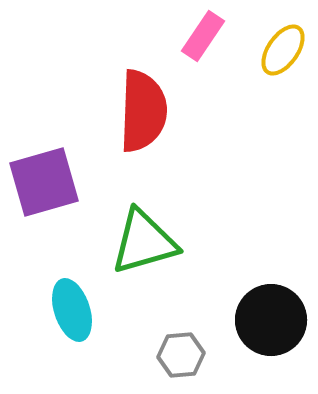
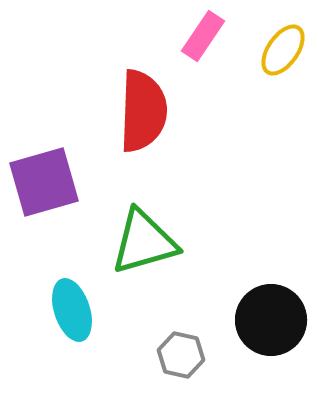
gray hexagon: rotated 18 degrees clockwise
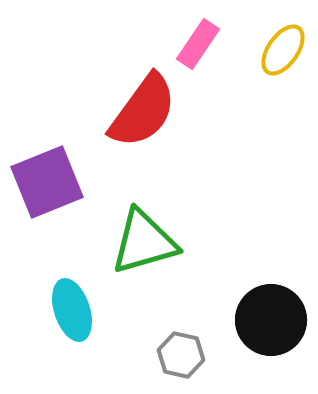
pink rectangle: moved 5 px left, 8 px down
red semicircle: rotated 34 degrees clockwise
purple square: moved 3 px right; rotated 6 degrees counterclockwise
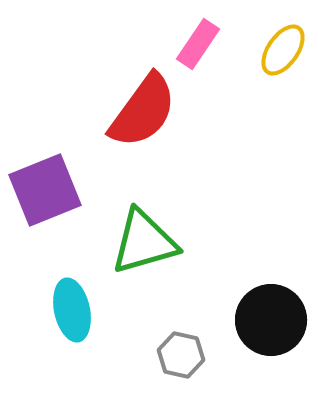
purple square: moved 2 px left, 8 px down
cyan ellipse: rotated 6 degrees clockwise
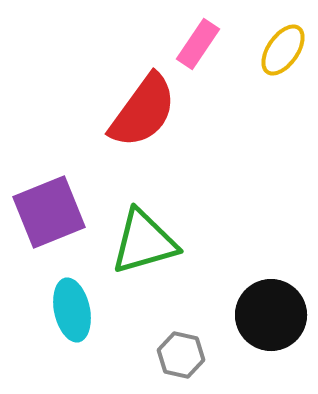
purple square: moved 4 px right, 22 px down
black circle: moved 5 px up
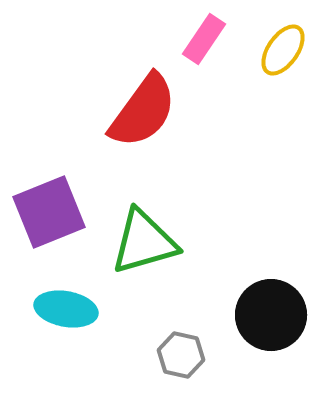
pink rectangle: moved 6 px right, 5 px up
cyan ellipse: moved 6 px left, 1 px up; rotated 68 degrees counterclockwise
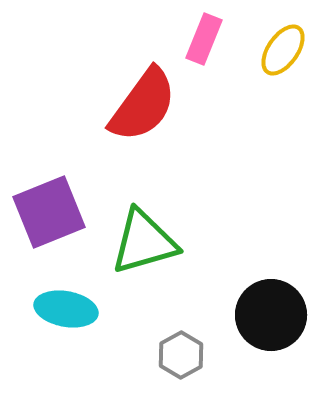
pink rectangle: rotated 12 degrees counterclockwise
red semicircle: moved 6 px up
gray hexagon: rotated 18 degrees clockwise
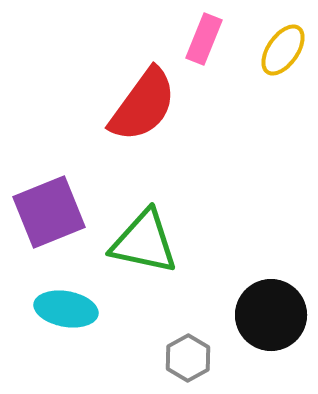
green triangle: rotated 28 degrees clockwise
gray hexagon: moved 7 px right, 3 px down
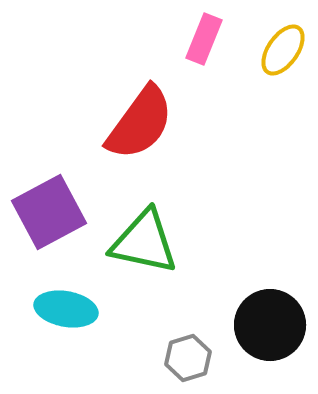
red semicircle: moved 3 px left, 18 px down
purple square: rotated 6 degrees counterclockwise
black circle: moved 1 px left, 10 px down
gray hexagon: rotated 12 degrees clockwise
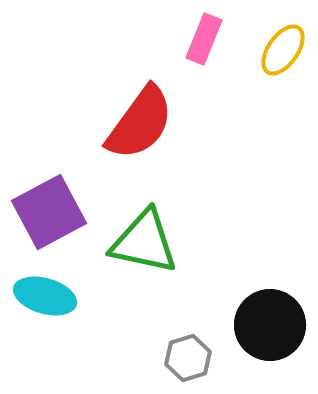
cyan ellipse: moved 21 px left, 13 px up; rotated 6 degrees clockwise
